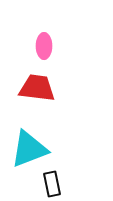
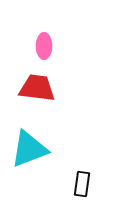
black rectangle: moved 30 px right; rotated 20 degrees clockwise
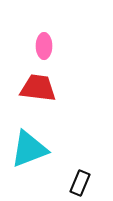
red trapezoid: moved 1 px right
black rectangle: moved 2 px left, 1 px up; rotated 15 degrees clockwise
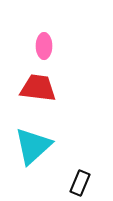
cyan triangle: moved 4 px right, 3 px up; rotated 21 degrees counterclockwise
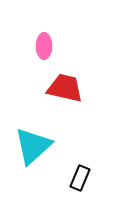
red trapezoid: moved 27 px right; rotated 6 degrees clockwise
black rectangle: moved 5 px up
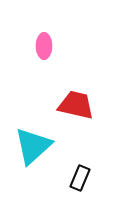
red trapezoid: moved 11 px right, 17 px down
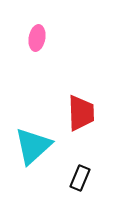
pink ellipse: moved 7 px left, 8 px up; rotated 10 degrees clockwise
red trapezoid: moved 5 px right, 8 px down; rotated 75 degrees clockwise
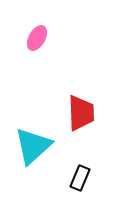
pink ellipse: rotated 20 degrees clockwise
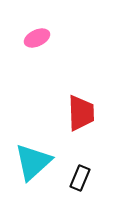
pink ellipse: rotated 35 degrees clockwise
cyan triangle: moved 16 px down
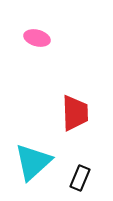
pink ellipse: rotated 40 degrees clockwise
red trapezoid: moved 6 px left
